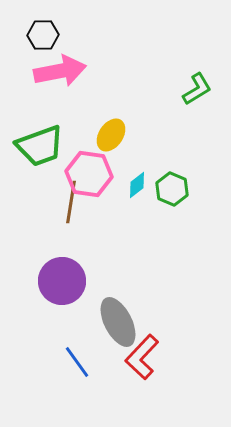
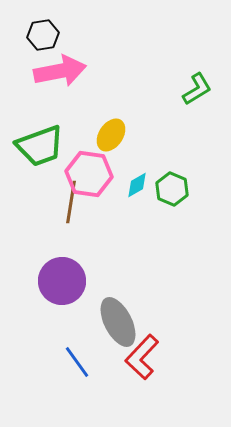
black hexagon: rotated 8 degrees counterclockwise
cyan diamond: rotated 8 degrees clockwise
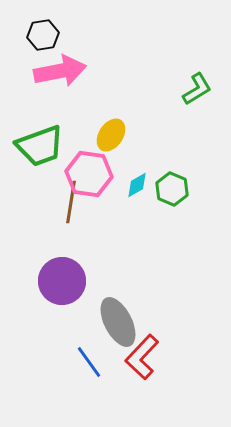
blue line: moved 12 px right
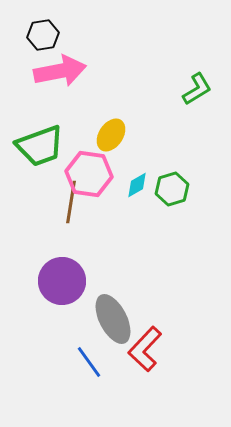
green hexagon: rotated 20 degrees clockwise
gray ellipse: moved 5 px left, 3 px up
red L-shape: moved 3 px right, 8 px up
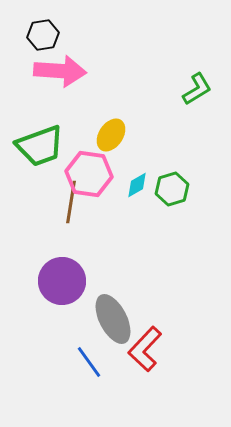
pink arrow: rotated 15 degrees clockwise
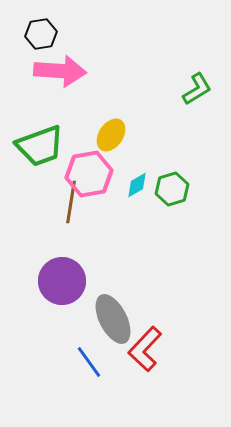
black hexagon: moved 2 px left, 1 px up
pink hexagon: rotated 18 degrees counterclockwise
